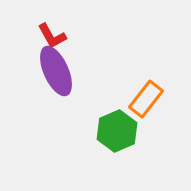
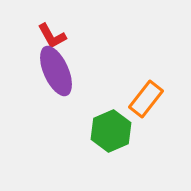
green hexagon: moved 6 px left
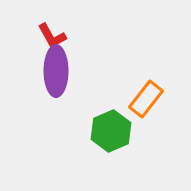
purple ellipse: rotated 24 degrees clockwise
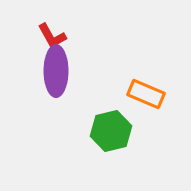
orange rectangle: moved 5 px up; rotated 75 degrees clockwise
green hexagon: rotated 9 degrees clockwise
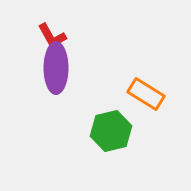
purple ellipse: moved 3 px up
orange rectangle: rotated 9 degrees clockwise
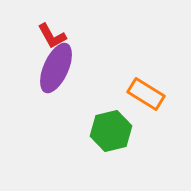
purple ellipse: rotated 24 degrees clockwise
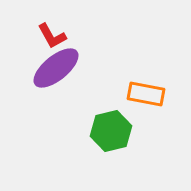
purple ellipse: rotated 27 degrees clockwise
orange rectangle: rotated 21 degrees counterclockwise
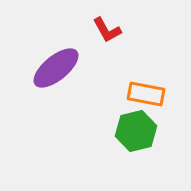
red L-shape: moved 55 px right, 6 px up
green hexagon: moved 25 px right
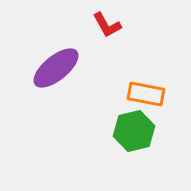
red L-shape: moved 5 px up
green hexagon: moved 2 px left
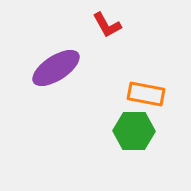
purple ellipse: rotated 6 degrees clockwise
green hexagon: rotated 15 degrees clockwise
